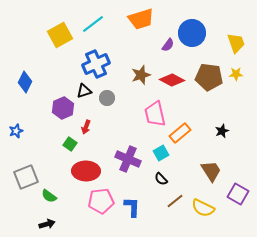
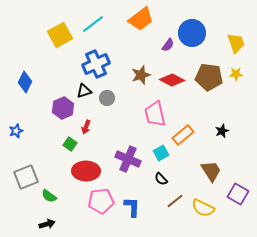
orange trapezoid: rotated 20 degrees counterclockwise
orange rectangle: moved 3 px right, 2 px down
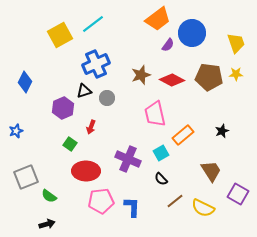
orange trapezoid: moved 17 px right
red arrow: moved 5 px right
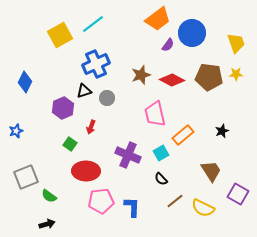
purple cross: moved 4 px up
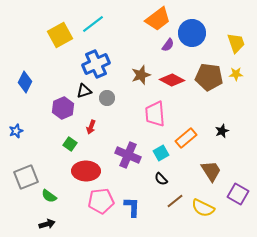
pink trapezoid: rotated 8 degrees clockwise
orange rectangle: moved 3 px right, 3 px down
